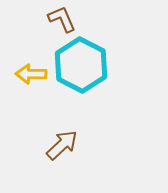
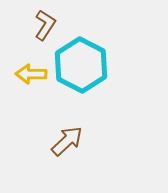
brown L-shape: moved 17 px left, 6 px down; rotated 56 degrees clockwise
brown arrow: moved 5 px right, 4 px up
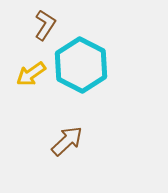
yellow arrow: rotated 36 degrees counterclockwise
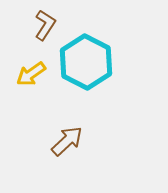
cyan hexagon: moved 5 px right, 3 px up
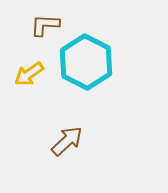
brown L-shape: rotated 120 degrees counterclockwise
yellow arrow: moved 2 px left
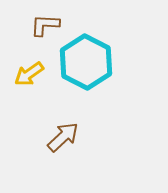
brown arrow: moved 4 px left, 4 px up
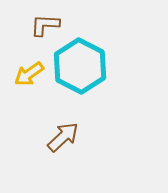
cyan hexagon: moved 6 px left, 4 px down
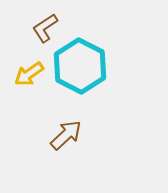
brown L-shape: moved 3 px down; rotated 36 degrees counterclockwise
brown arrow: moved 3 px right, 2 px up
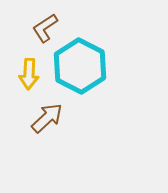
yellow arrow: rotated 52 degrees counterclockwise
brown arrow: moved 19 px left, 17 px up
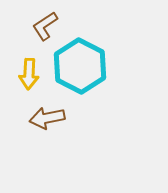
brown L-shape: moved 2 px up
brown arrow: rotated 148 degrees counterclockwise
